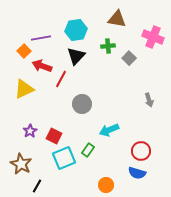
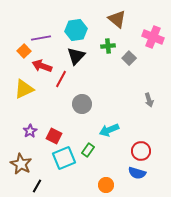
brown triangle: rotated 30 degrees clockwise
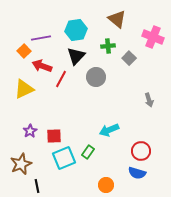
gray circle: moved 14 px right, 27 px up
red square: rotated 28 degrees counterclockwise
green rectangle: moved 2 px down
brown star: rotated 20 degrees clockwise
black line: rotated 40 degrees counterclockwise
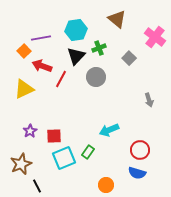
pink cross: moved 2 px right; rotated 15 degrees clockwise
green cross: moved 9 px left, 2 px down; rotated 16 degrees counterclockwise
red circle: moved 1 px left, 1 px up
black line: rotated 16 degrees counterclockwise
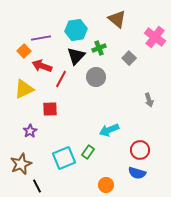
red square: moved 4 px left, 27 px up
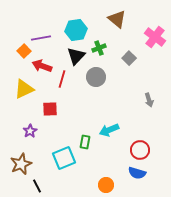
red line: moved 1 px right; rotated 12 degrees counterclockwise
green rectangle: moved 3 px left, 10 px up; rotated 24 degrees counterclockwise
